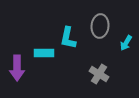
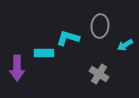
cyan L-shape: rotated 95 degrees clockwise
cyan arrow: moved 1 px left, 2 px down; rotated 28 degrees clockwise
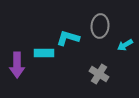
purple arrow: moved 3 px up
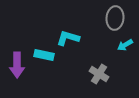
gray ellipse: moved 15 px right, 8 px up
cyan rectangle: moved 2 px down; rotated 12 degrees clockwise
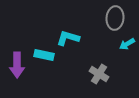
cyan arrow: moved 2 px right, 1 px up
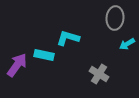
purple arrow: rotated 145 degrees counterclockwise
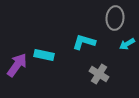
cyan L-shape: moved 16 px right, 4 px down
